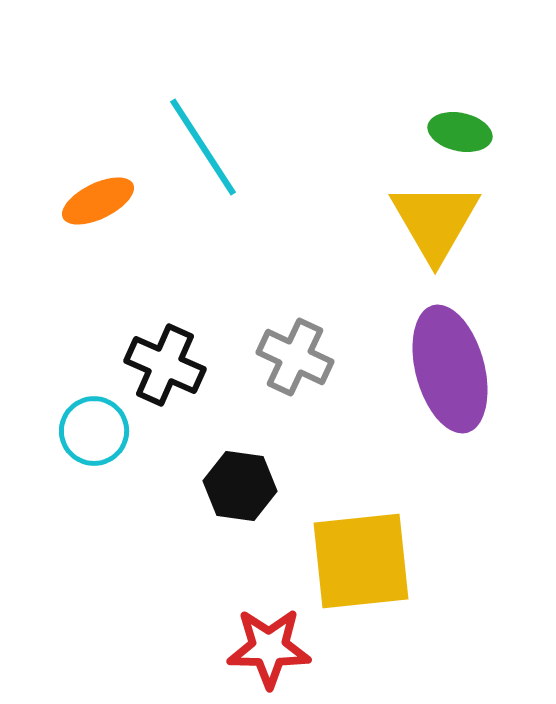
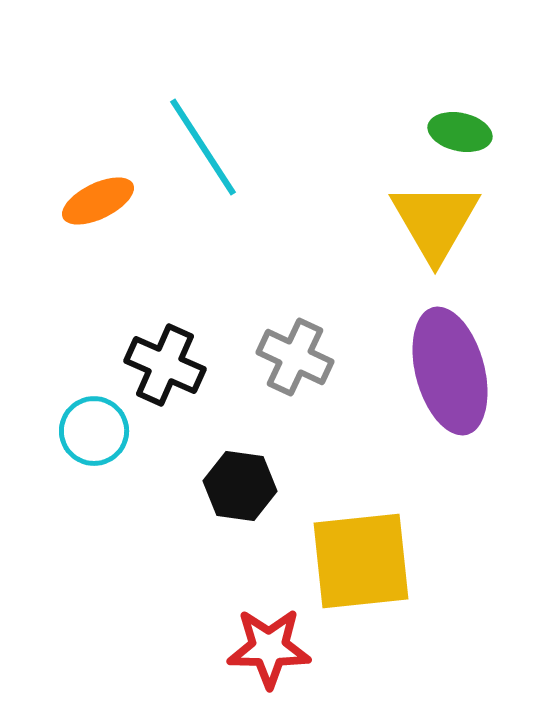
purple ellipse: moved 2 px down
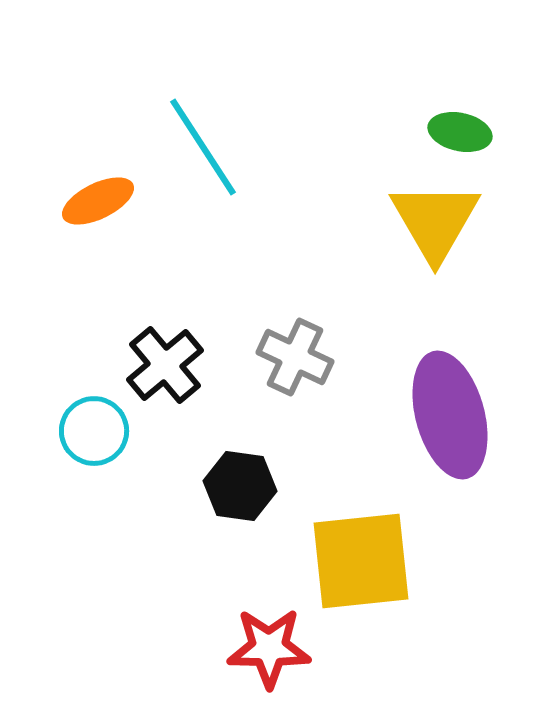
black cross: rotated 26 degrees clockwise
purple ellipse: moved 44 px down
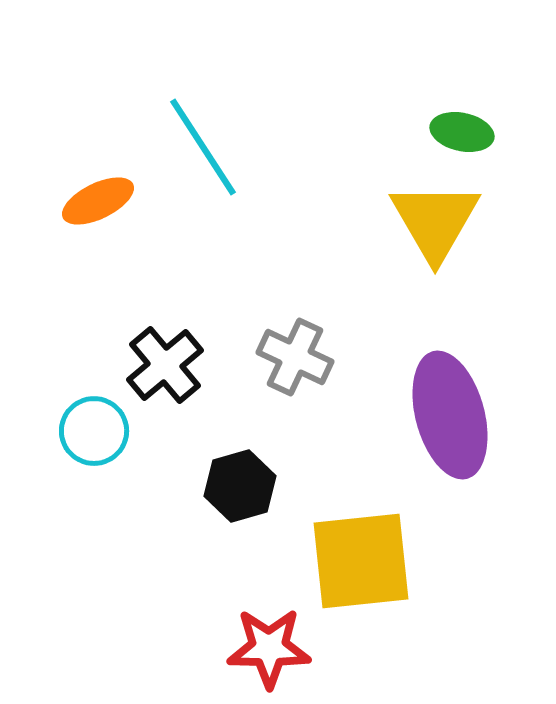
green ellipse: moved 2 px right
black hexagon: rotated 24 degrees counterclockwise
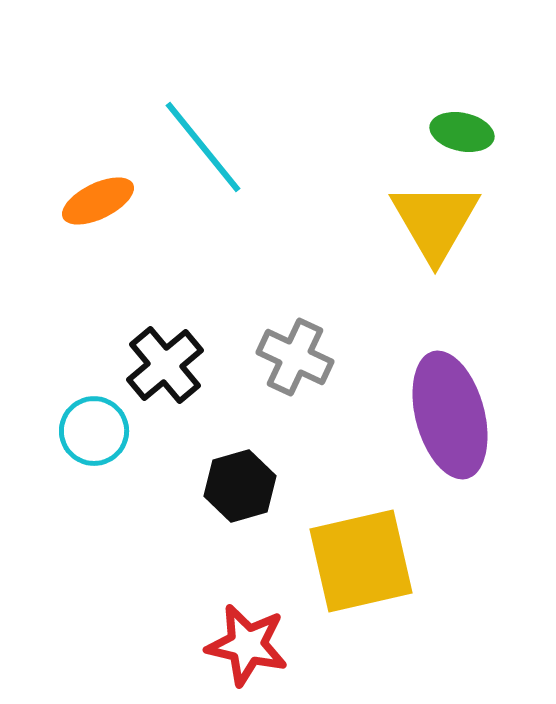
cyan line: rotated 6 degrees counterclockwise
yellow square: rotated 7 degrees counterclockwise
red star: moved 22 px left, 3 px up; rotated 12 degrees clockwise
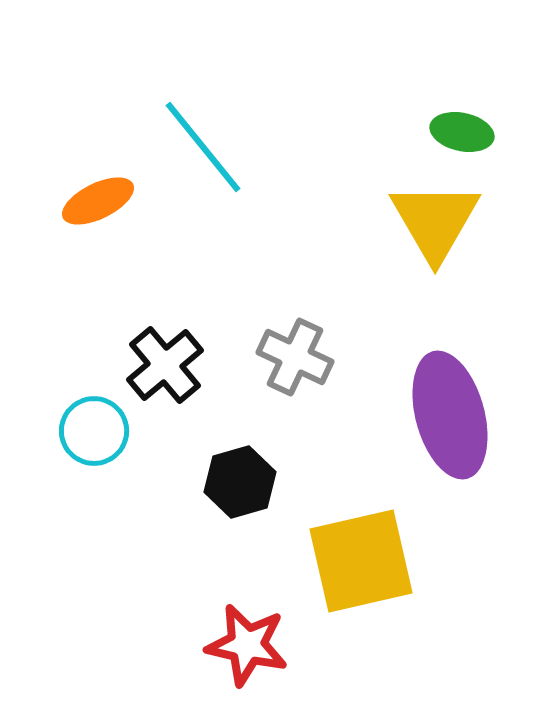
black hexagon: moved 4 px up
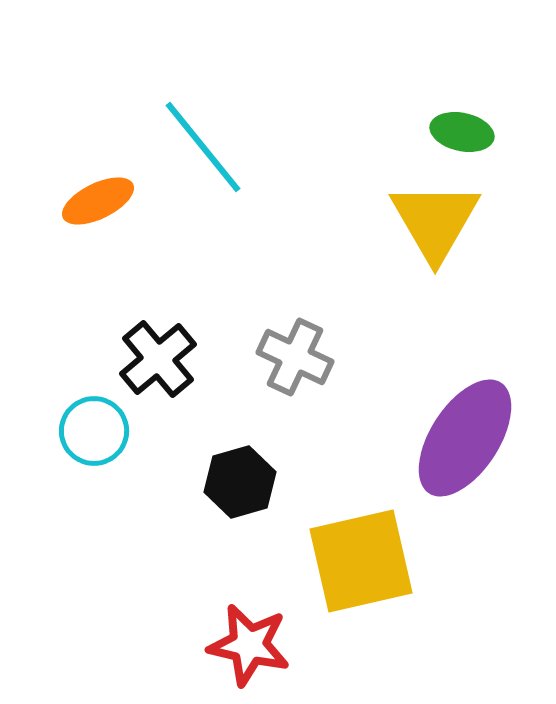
black cross: moved 7 px left, 6 px up
purple ellipse: moved 15 px right, 23 px down; rotated 48 degrees clockwise
red star: moved 2 px right
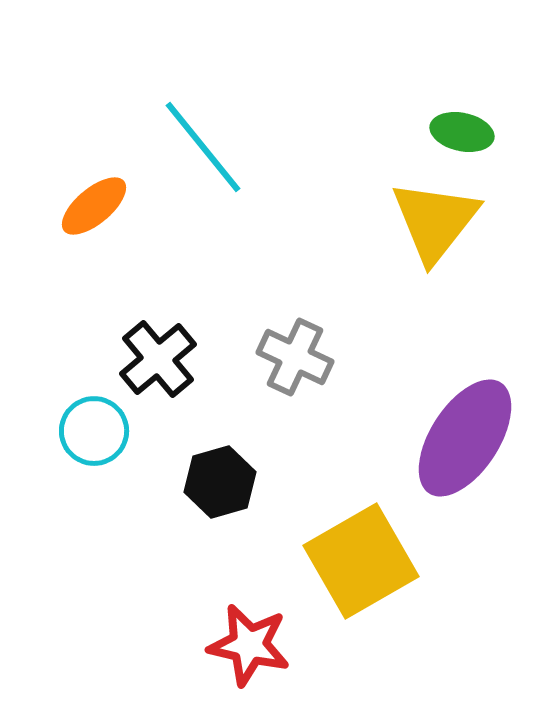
orange ellipse: moved 4 px left, 5 px down; rotated 14 degrees counterclockwise
yellow triangle: rotated 8 degrees clockwise
black hexagon: moved 20 px left
yellow square: rotated 17 degrees counterclockwise
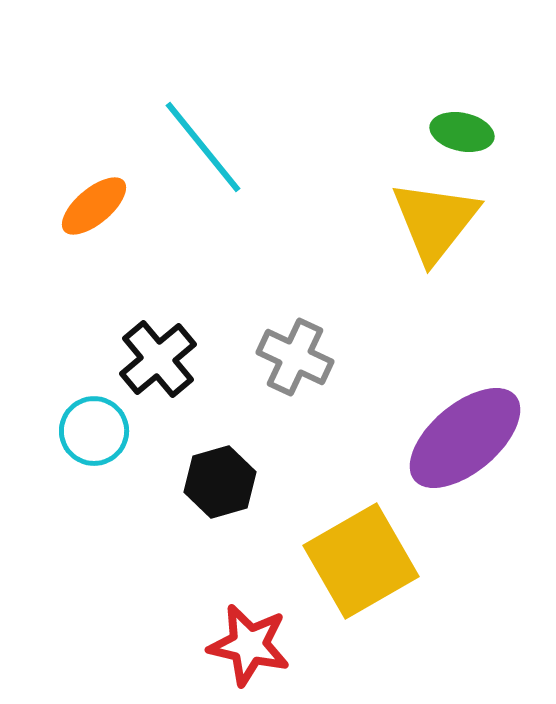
purple ellipse: rotated 17 degrees clockwise
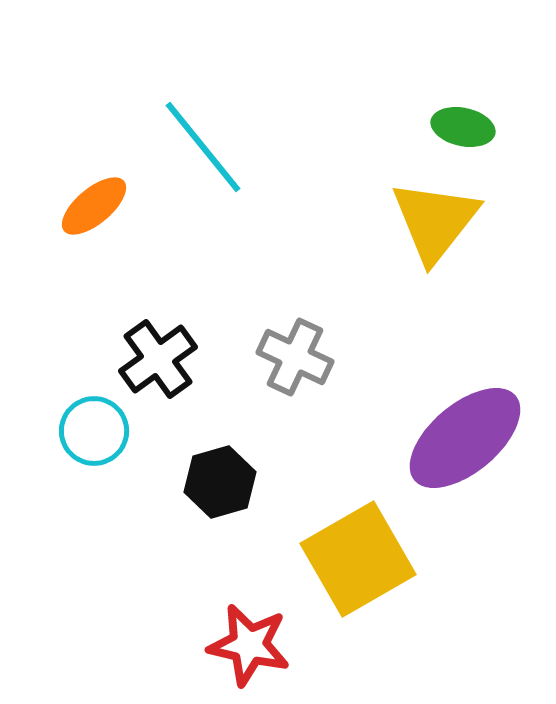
green ellipse: moved 1 px right, 5 px up
black cross: rotated 4 degrees clockwise
yellow square: moved 3 px left, 2 px up
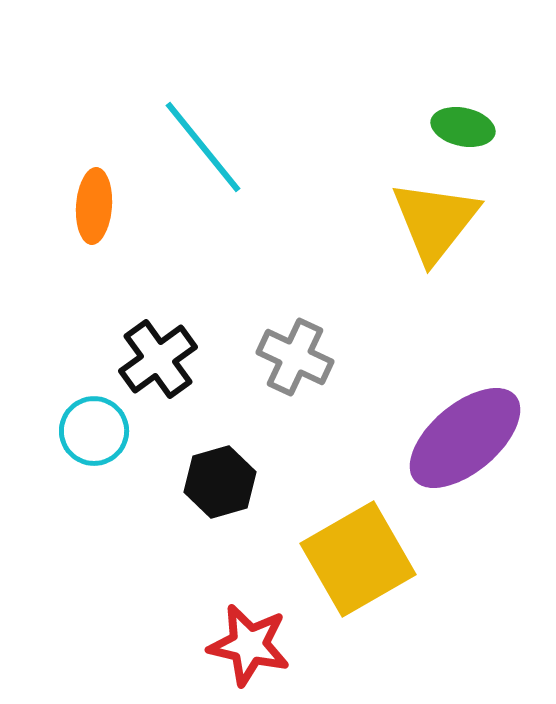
orange ellipse: rotated 46 degrees counterclockwise
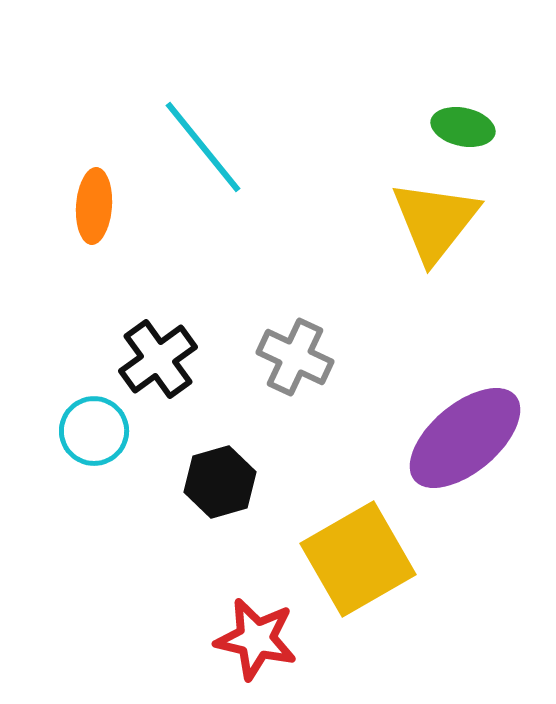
red star: moved 7 px right, 6 px up
